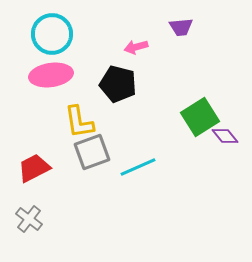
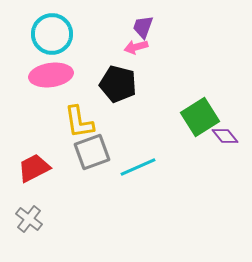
purple trapezoid: moved 38 px left; rotated 115 degrees clockwise
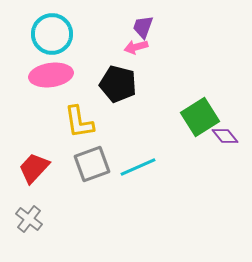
gray square: moved 12 px down
red trapezoid: rotated 20 degrees counterclockwise
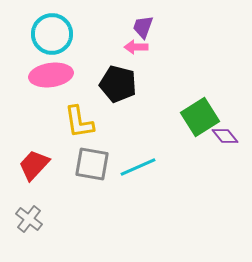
pink arrow: rotated 15 degrees clockwise
gray square: rotated 30 degrees clockwise
red trapezoid: moved 3 px up
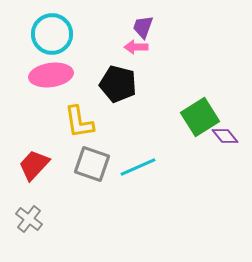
gray square: rotated 9 degrees clockwise
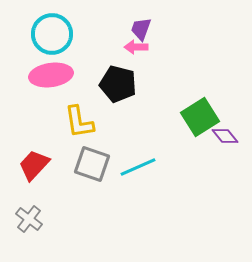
purple trapezoid: moved 2 px left, 2 px down
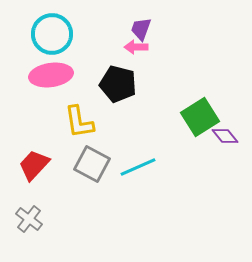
gray square: rotated 9 degrees clockwise
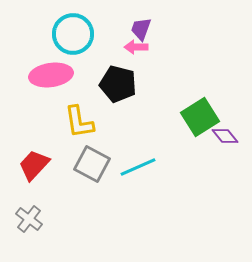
cyan circle: moved 21 px right
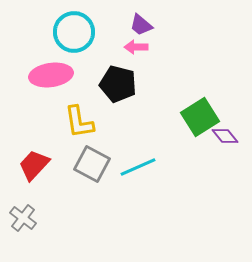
purple trapezoid: moved 4 px up; rotated 70 degrees counterclockwise
cyan circle: moved 1 px right, 2 px up
gray cross: moved 6 px left, 1 px up
